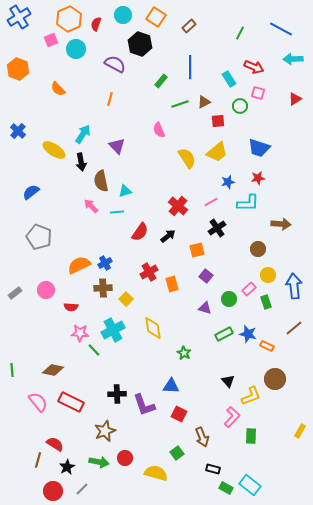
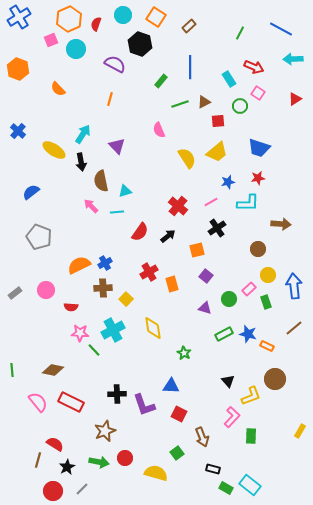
pink square at (258, 93): rotated 16 degrees clockwise
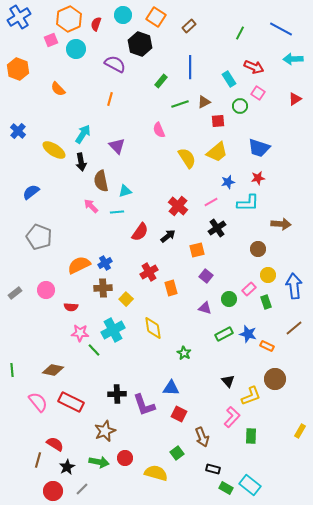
orange rectangle at (172, 284): moved 1 px left, 4 px down
blue triangle at (171, 386): moved 2 px down
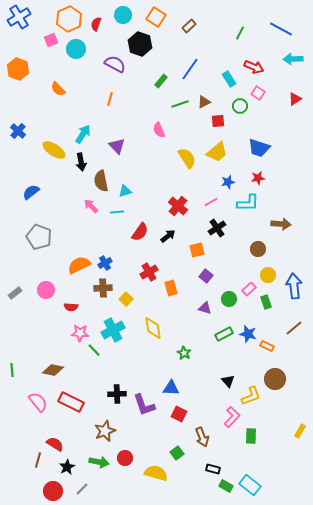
blue line at (190, 67): moved 2 px down; rotated 35 degrees clockwise
green rectangle at (226, 488): moved 2 px up
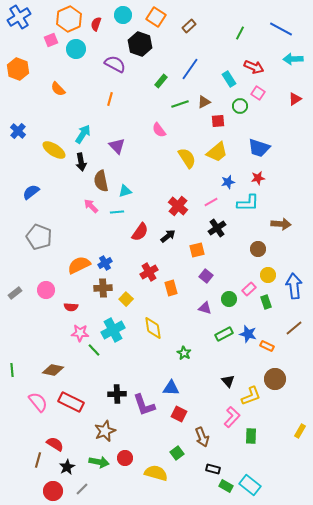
pink semicircle at (159, 130): rotated 14 degrees counterclockwise
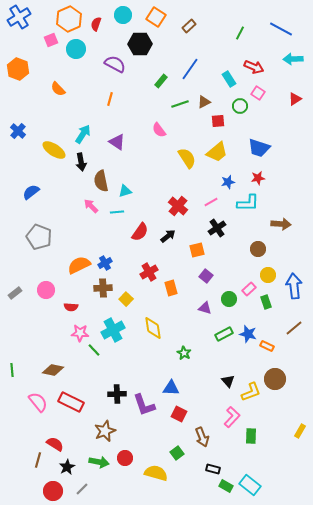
black hexagon at (140, 44): rotated 20 degrees counterclockwise
purple triangle at (117, 146): moved 4 px up; rotated 12 degrees counterclockwise
yellow L-shape at (251, 396): moved 4 px up
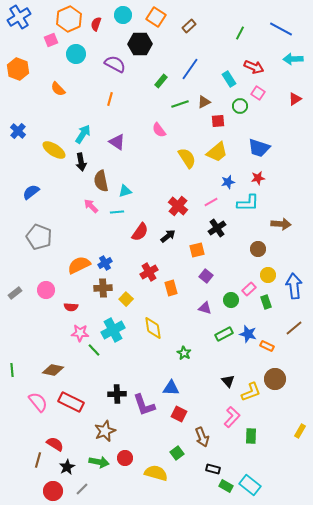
cyan circle at (76, 49): moved 5 px down
green circle at (229, 299): moved 2 px right, 1 px down
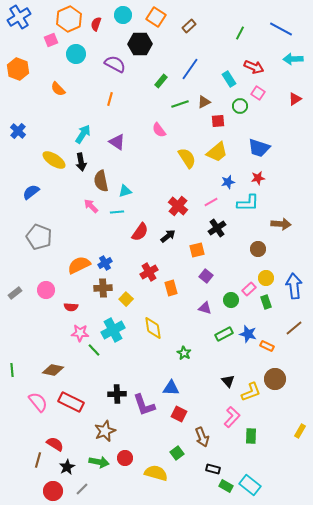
yellow ellipse at (54, 150): moved 10 px down
yellow circle at (268, 275): moved 2 px left, 3 px down
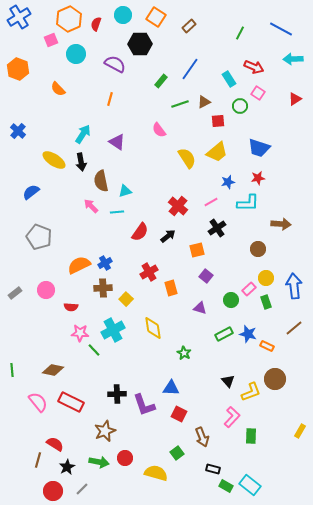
purple triangle at (205, 308): moved 5 px left
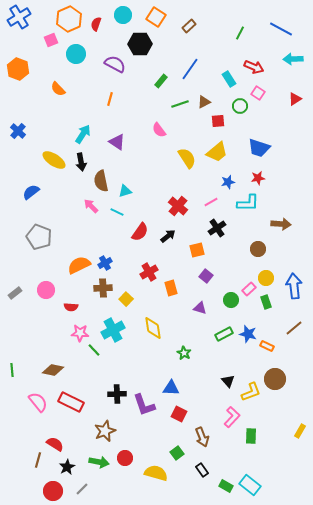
cyan line at (117, 212): rotated 32 degrees clockwise
black rectangle at (213, 469): moved 11 px left, 1 px down; rotated 40 degrees clockwise
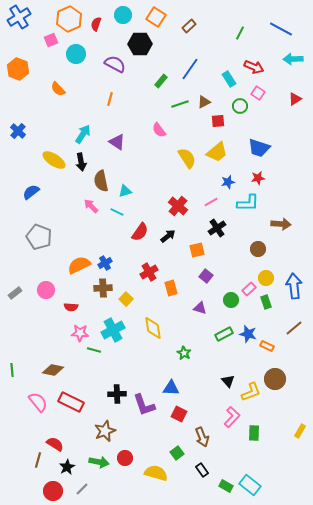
green line at (94, 350): rotated 32 degrees counterclockwise
green rectangle at (251, 436): moved 3 px right, 3 px up
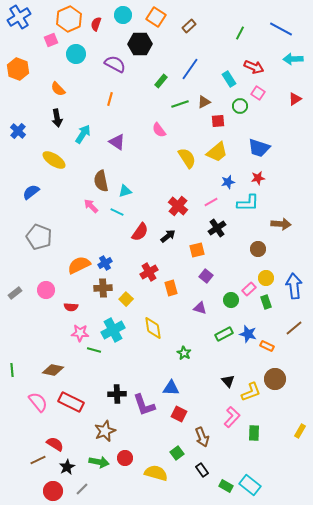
black arrow at (81, 162): moved 24 px left, 44 px up
brown line at (38, 460): rotated 49 degrees clockwise
